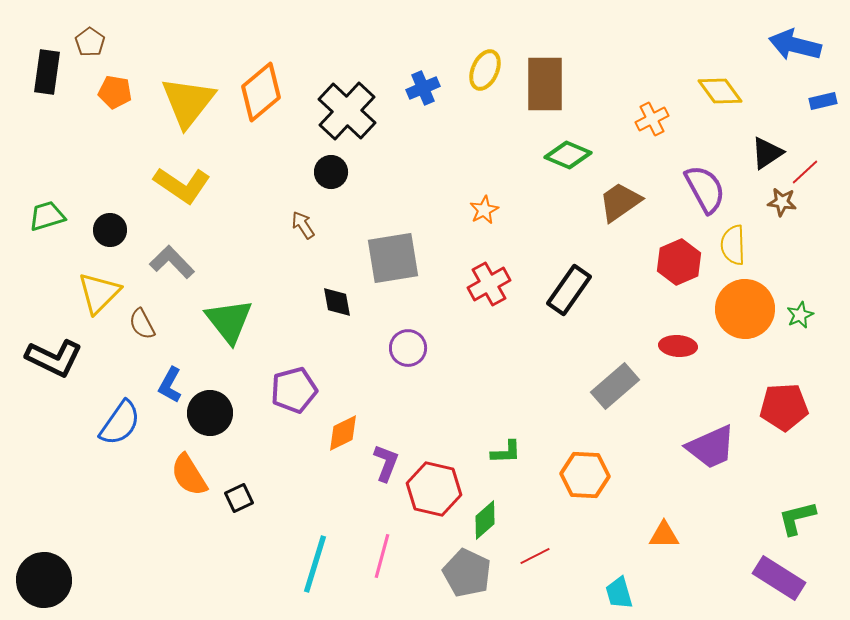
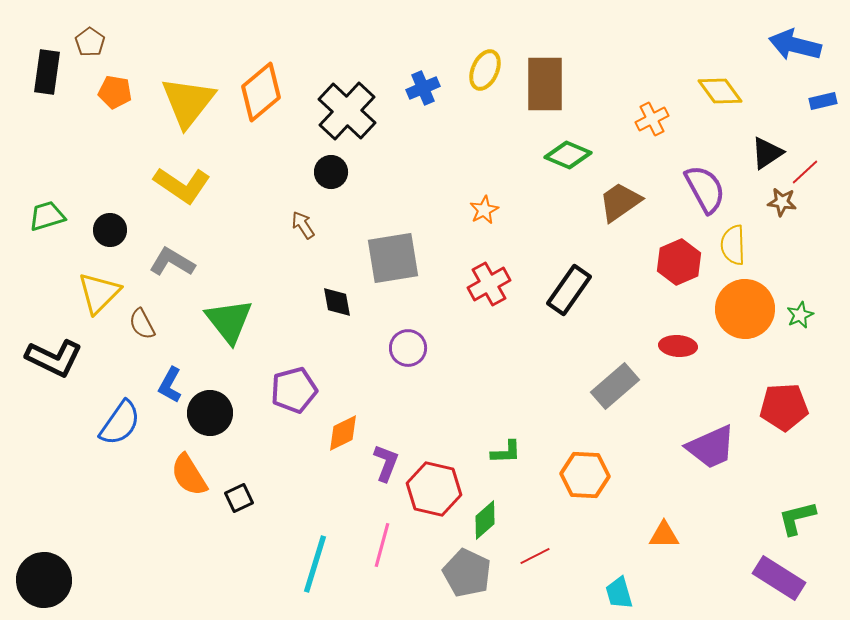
gray L-shape at (172, 262): rotated 15 degrees counterclockwise
pink line at (382, 556): moved 11 px up
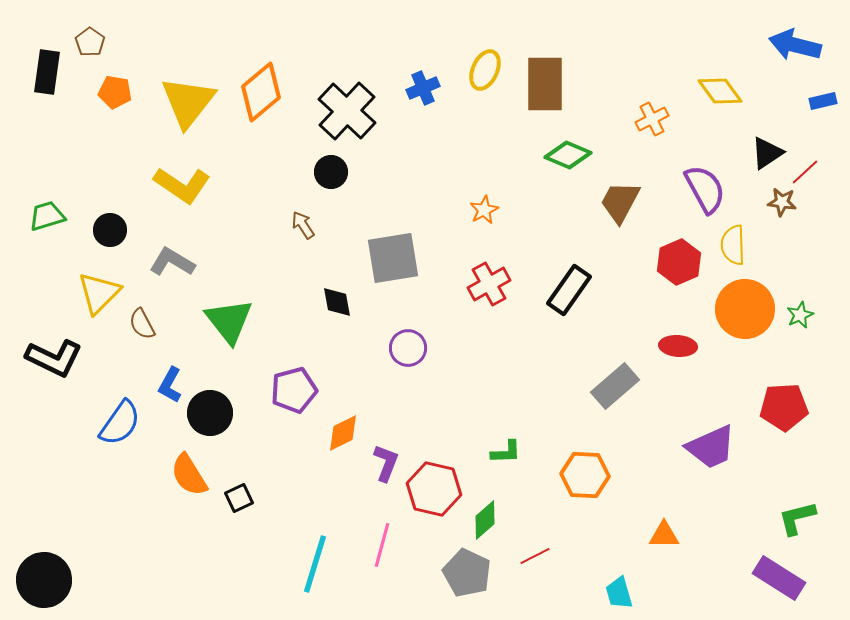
brown trapezoid at (620, 202): rotated 27 degrees counterclockwise
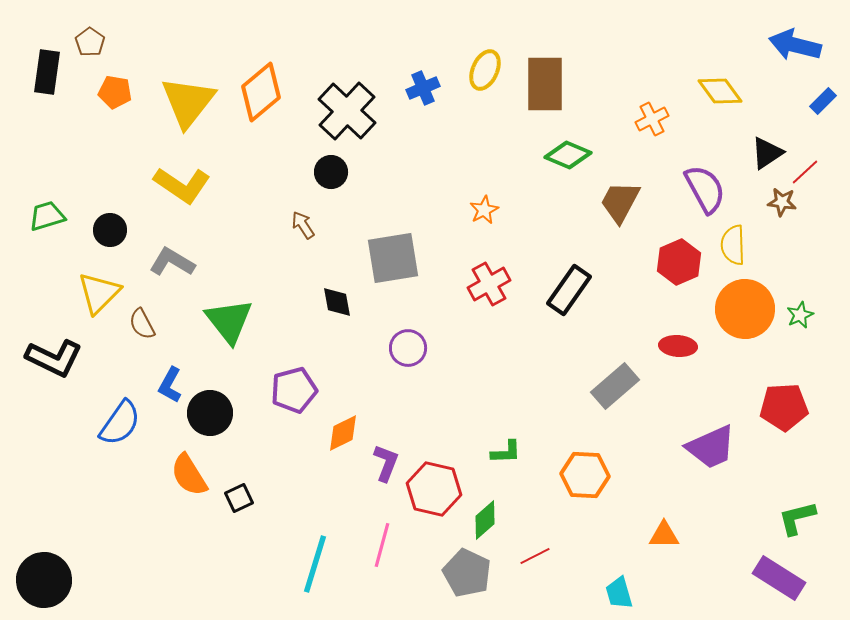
blue rectangle at (823, 101): rotated 32 degrees counterclockwise
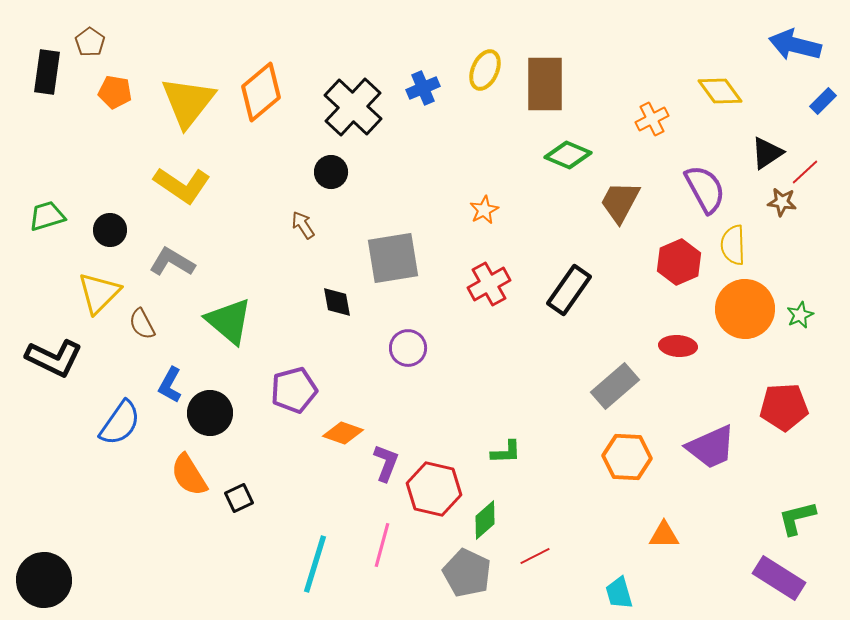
black cross at (347, 111): moved 6 px right, 4 px up
green triangle at (229, 321): rotated 12 degrees counterclockwise
orange diamond at (343, 433): rotated 45 degrees clockwise
orange hexagon at (585, 475): moved 42 px right, 18 px up
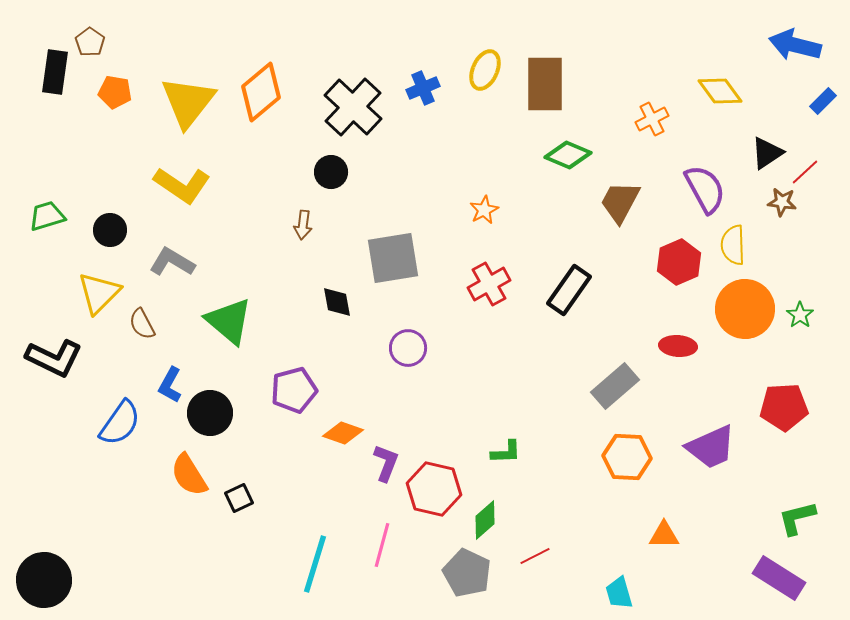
black rectangle at (47, 72): moved 8 px right
brown arrow at (303, 225): rotated 140 degrees counterclockwise
green star at (800, 315): rotated 12 degrees counterclockwise
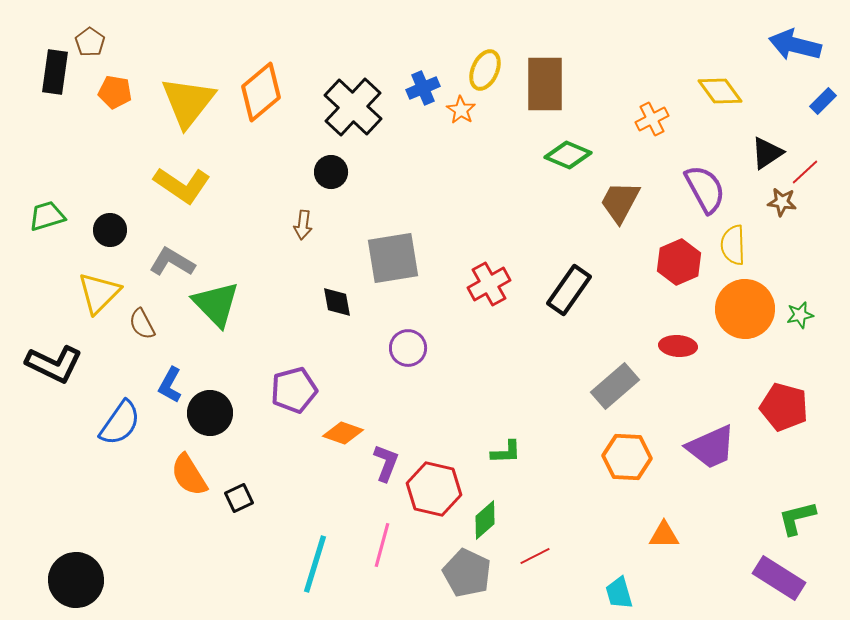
orange star at (484, 210): moved 23 px left, 100 px up; rotated 12 degrees counterclockwise
green star at (800, 315): rotated 24 degrees clockwise
green triangle at (229, 321): moved 13 px left, 17 px up; rotated 6 degrees clockwise
black L-shape at (54, 358): moved 6 px down
red pentagon at (784, 407): rotated 18 degrees clockwise
black circle at (44, 580): moved 32 px right
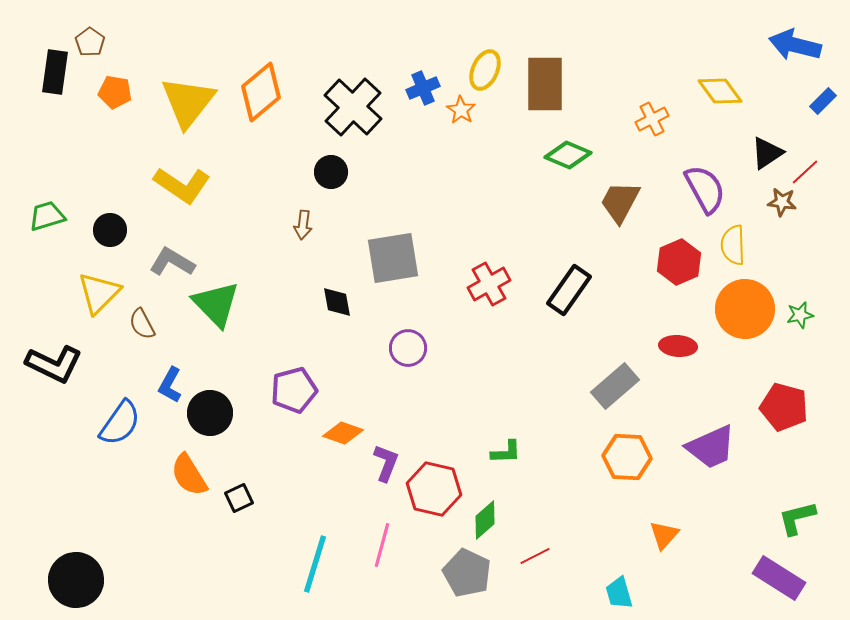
orange triangle at (664, 535): rotated 48 degrees counterclockwise
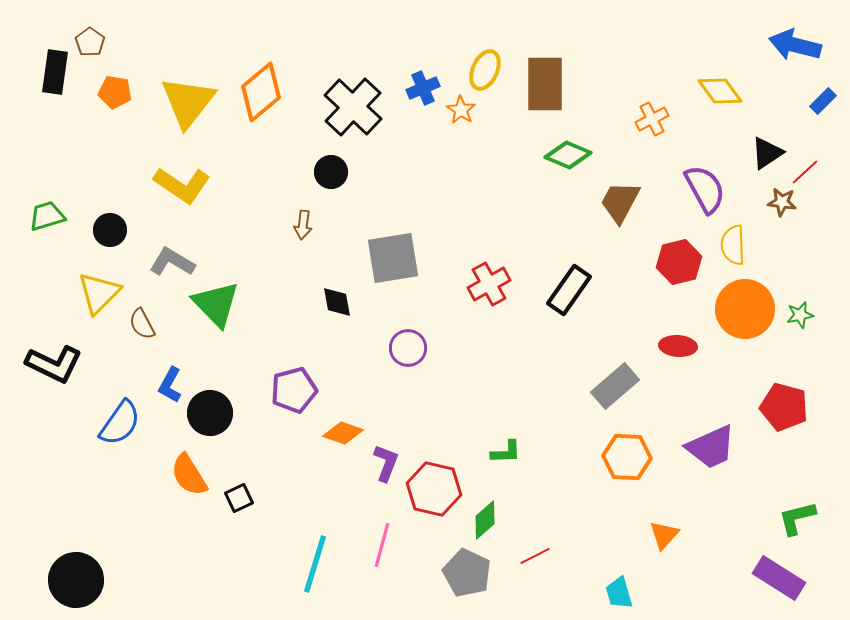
red hexagon at (679, 262): rotated 9 degrees clockwise
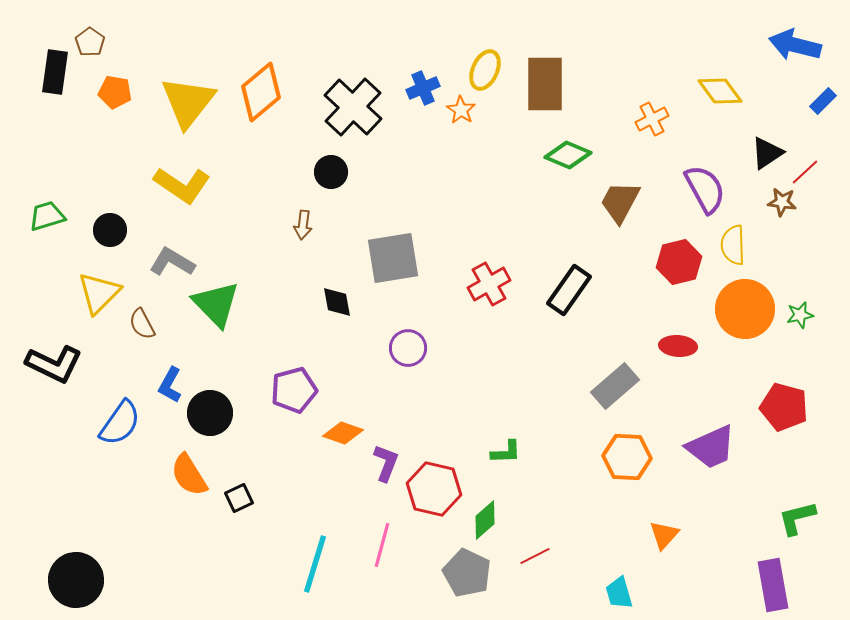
purple rectangle at (779, 578): moved 6 px left, 7 px down; rotated 48 degrees clockwise
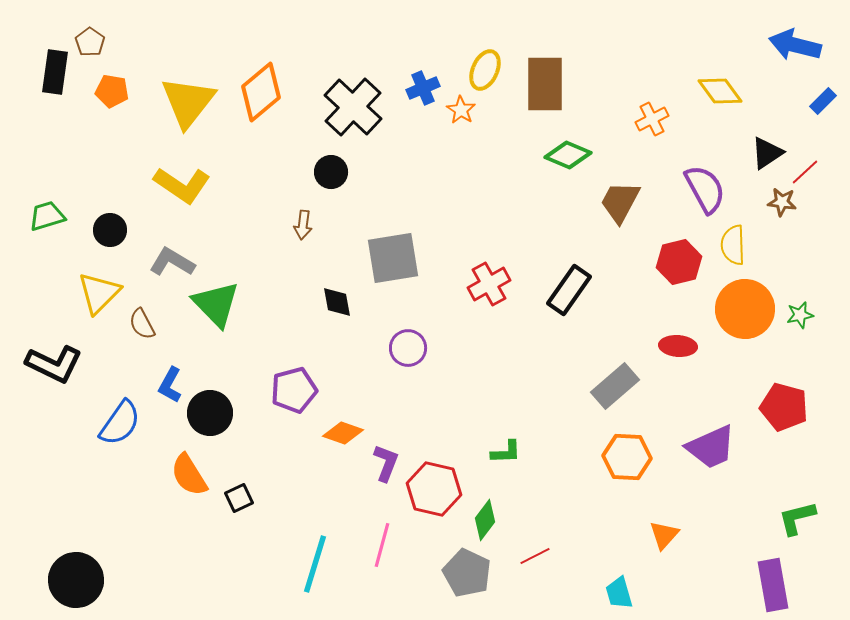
orange pentagon at (115, 92): moved 3 px left, 1 px up
green diamond at (485, 520): rotated 12 degrees counterclockwise
